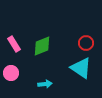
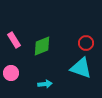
pink rectangle: moved 4 px up
cyan triangle: rotated 15 degrees counterclockwise
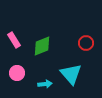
cyan triangle: moved 10 px left, 6 px down; rotated 30 degrees clockwise
pink circle: moved 6 px right
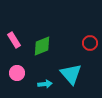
red circle: moved 4 px right
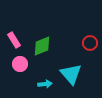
pink circle: moved 3 px right, 9 px up
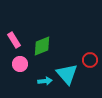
red circle: moved 17 px down
cyan triangle: moved 4 px left
cyan arrow: moved 3 px up
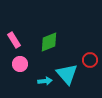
green diamond: moved 7 px right, 4 px up
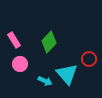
green diamond: rotated 25 degrees counterclockwise
red circle: moved 1 px left, 1 px up
cyan arrow: rotated 32 degrees clockwise
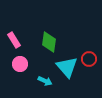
green diamond: rotated 35 degrees counterclockwise
cyan triangle: moved 7 px up
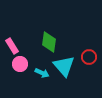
pink rectangle: moved 2 px left, 6 px down
red circle: moved 2 px up
cyan triangle: moved 3 px left, 1 px up
cyan arrow: moved 3 px left, 8 px up
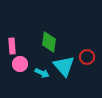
pink rectangle: rotated 28 degrees clockwise
red circle: moved 2 px left
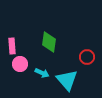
cyan triangle: moved 3 px right, 14 px down
